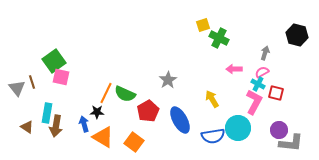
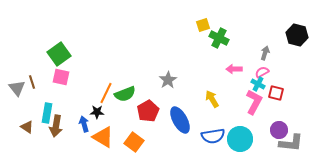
green square: moved 5 px right, 7 px up
green semicircle: rotated 45 degrees counterclockwise
cyan circle: moved 2 px right, 11 px down
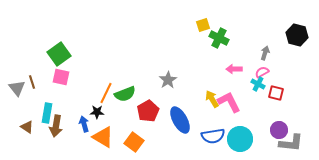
pink L-shape: moved 25 px left; rotated 55 degrees counterclockwise
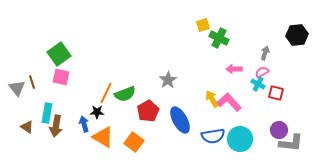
black hexagon: rotated 20 degrees counterclockwise
pink L-shape: rotated 15 degrees counterclockwise
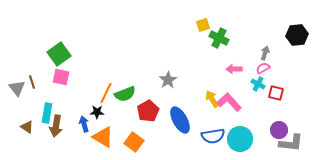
pink semicircle: moved 1 px right, 4 px up
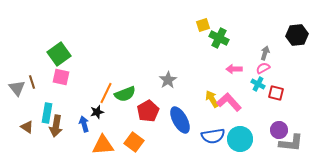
black star: rotated 16 degrees counterclockwise
orange triangle: moved 8 px down; rotated 35 degrees counterclockwise
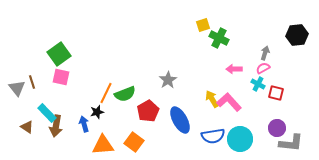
cyan rectangle: rotated 54 degrees counterclockwise
purple circle: moved 2 px left, 2 px up
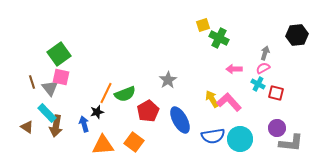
gray triangle: moved 33 px right
